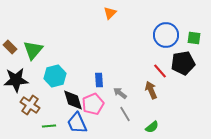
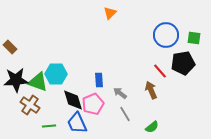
green triangle: moved 5 px right, 32 px down; rotated 50 degrees counterclockwise
cyan hexagon: moved 1 px right, 2 px up; rotated 15 degrees clockwise
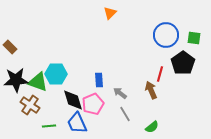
black pentagon: rotated 25 degrees counterclockwise
red line: moved 3 px down; rotated 56 degrees clockwise
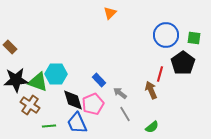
blue rectangle: rotated 40 degrees counterclockwise
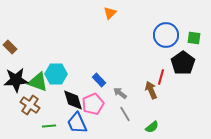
red line: moved 1 px right, 3 px down
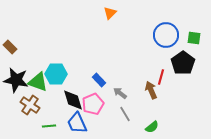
black star: rotated 15 degrees clockwise
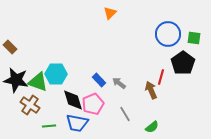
blue circle: moved 2 px right, 1 px up
gray arrow: moved 1 px left, 10 px up
blue trapezoid: rotated 55 degrees counterclockwise
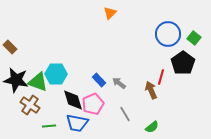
green square: rotated 32 degrees clockwise
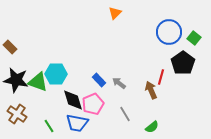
orange triangle: moved 5 px right
blue circle: moved 1 px right, 2 px up
brown cross: moved 13 px left, 9 px down
green line: rotated 64 degrees clockwise
